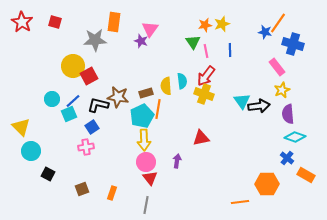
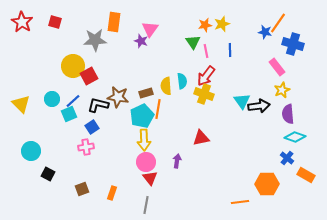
yellow triangle at (21, 127): moved 23 px up
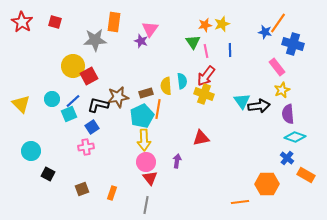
brown star at (118, 97): rotated 20 degrees counterclockwise
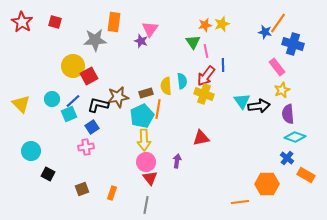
blue line at (230, 50): moved 7 px left, 15 px down
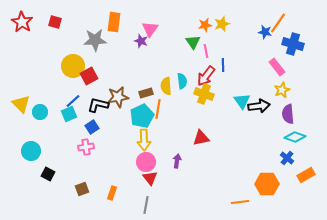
cyan circle at (52, 99): moved 12 px left, 13 px down
orange rectangle at (306, 175): rotated 60 degrees counterclockwise
